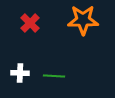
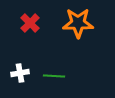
orange star: moved 5 px left, 3 px down
white cross: rotated 12 degrees counterclockwise
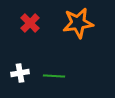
orange star: rotated 8 degrees counterclockwise
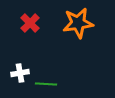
green line: moved 8 px left, 8 px down
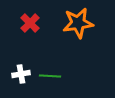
white cross: moved 1 px right, 1 px down
green line: moved 4 px right, 8 px up
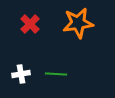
red cross: moved 1 px down
green line: moved 6 px right, 2 px up
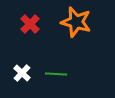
orange star: moved 2 px left, 1 px up; rotated 24 degrees clockwise
white cross: moved 1 px right, 1 px up; rotated 36 degrees counterclockwise
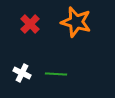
white cross: rotated 18 degrees counterclockwise
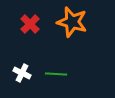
orange star: moved 4 px left
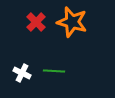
red cross: moved 6 px right, 2 px up
green line: moved 2 px left, 3 px up
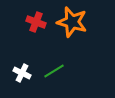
red cross: rotated 24 degrees counterclockwise
green line: rotated 35 degrees counterclockwise
